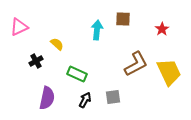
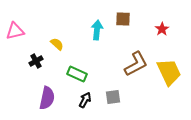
pink triangle: moved 4 px left, 4 px down; rotated 12 degrees clockwise
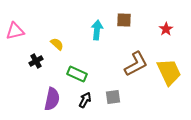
brown square: moved 1 px right, 1 px down
red star: moved 4 px right
purple semicircle: moved 5 px right, 1 px down
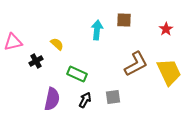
pink triangle: moved 2 px left, 11 px down
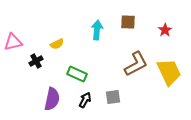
brown square: moved 4 px right, 2 px down
red star: moved 1 px left, 1 px down
yellow semicircle: rotated 112 degrees clockwise
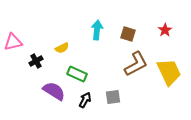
brown square: moved 12 px down; rotated 14 degrees clockwise
yellow semicircle: moved 5 px right, 4 px down
purple semicircle: moved 2 px right, 8 px up; rotated 70 degrees counterclockwise
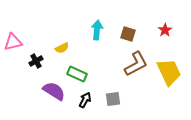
gray square: moved 2 px down
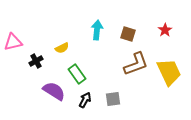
brown L-shape: rotated 8 degrees clockwise
green rectangle: rotated 30 degrees clockwise
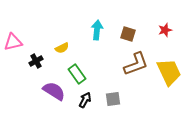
red star: rotated 16 degrees clockwise
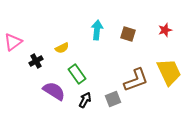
pink triangle: rotated 24 degrees counterclockwise
brown L-shape: moved 16 px down
gray square: rotated 14 degrees counterclockwise
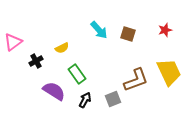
cyan arrow: moved 2 px right; rotated 132 degrees clockwise
